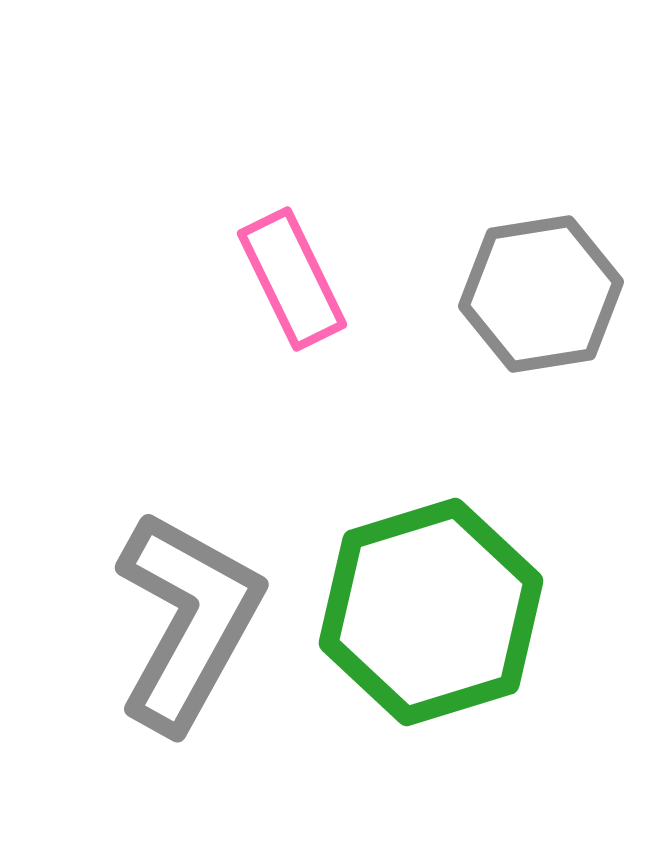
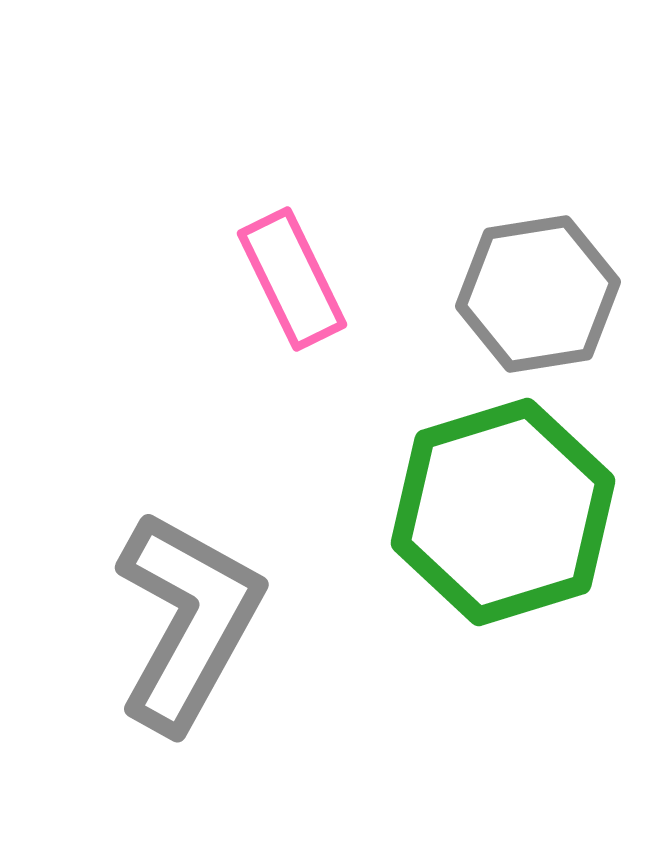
gray hexagon: moved 3 px left
green hexagon: moved 72 px right, 100 px up
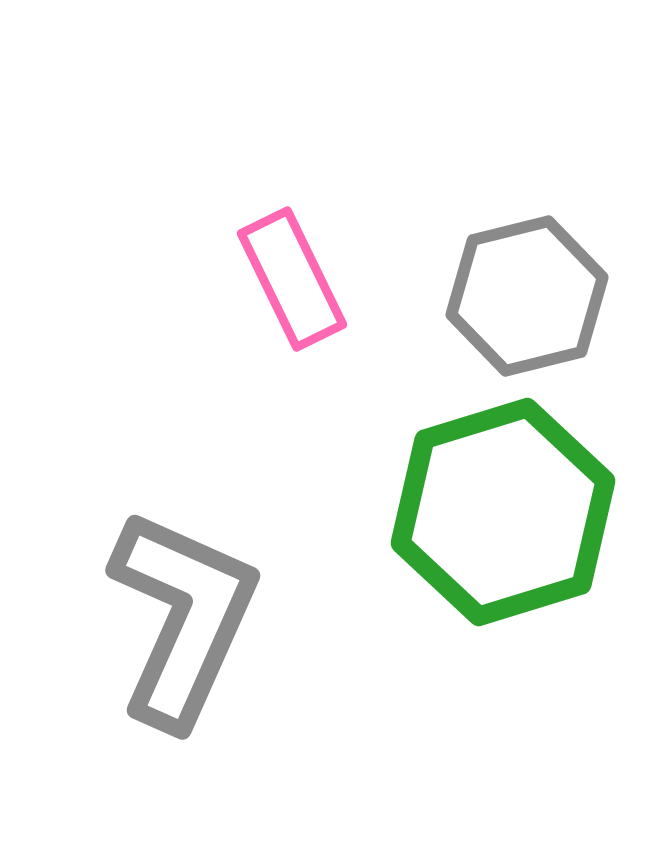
gray hexagon: moved 11 px left, 2 px down; rotated 5 degrees counterclockwise
gray L-shape: moved 5 px left, 3 px up; rotated 5 degrees counterclockwise
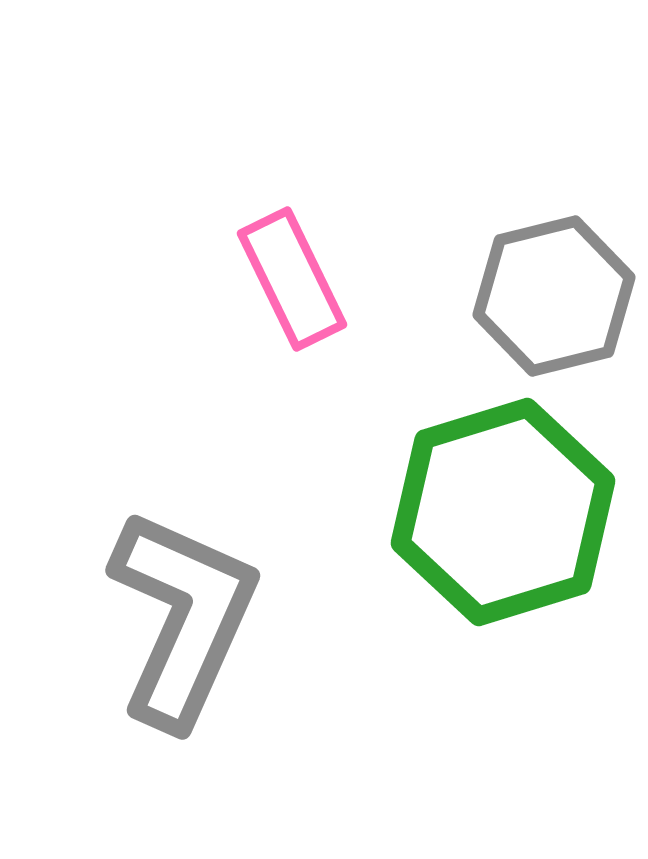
gray hexagon: moved 27 px right
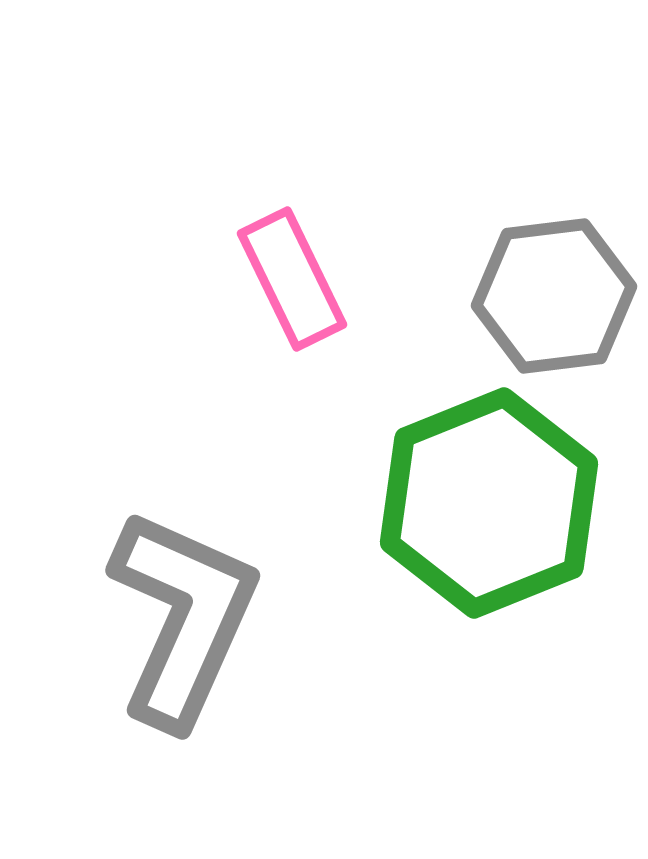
gray hexagon: rotated 7 degrees clockwise
green hexagon: moved 14 px left, 9 px up; rotated 5 degrees counterclockwise
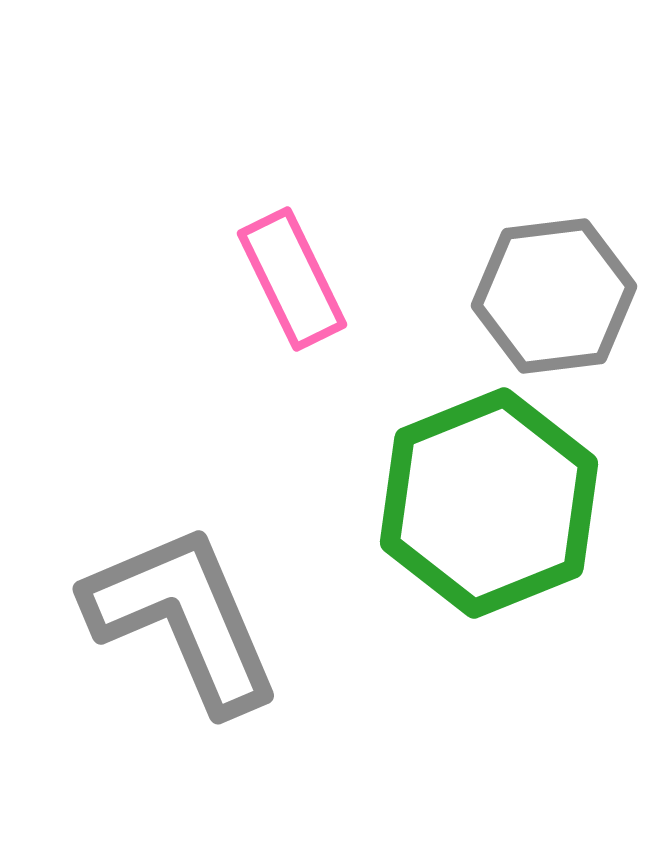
gray L-shape: rotated 47 degrees counterclockwise
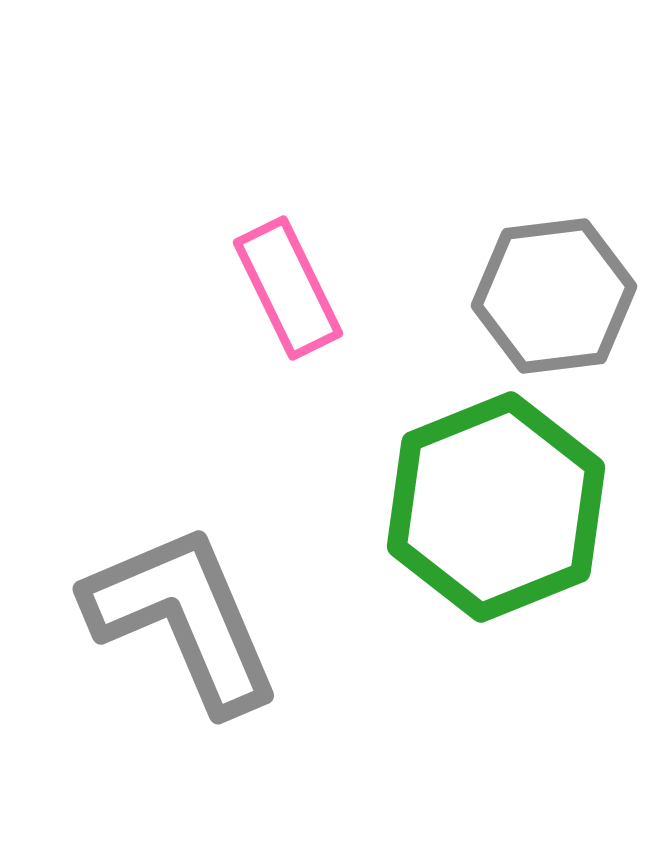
pink rectangle: moved 4 px left, 9 px down
green hexagon: moved 7 px right, 4 px down
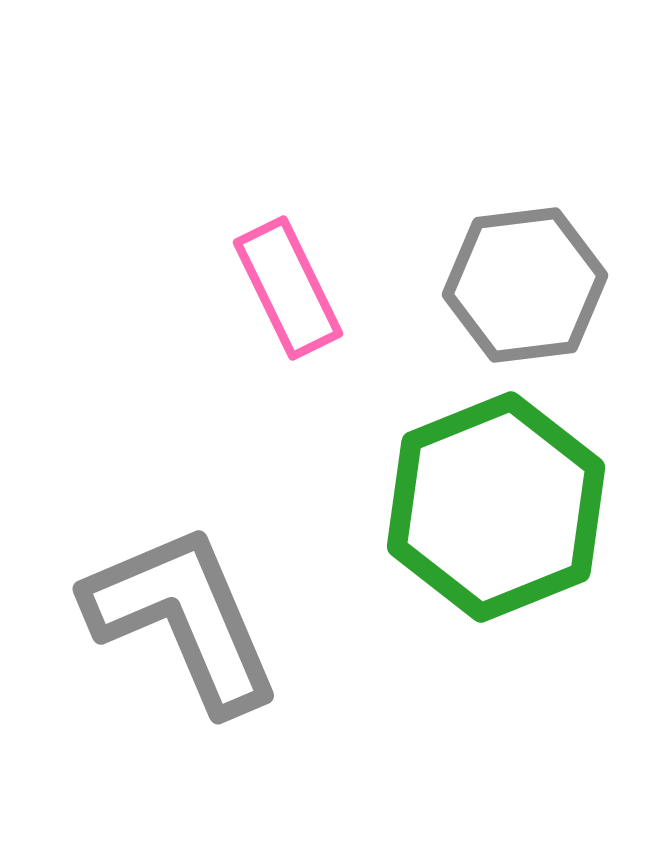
gray hexagon: moved 29 px left, 11 px up
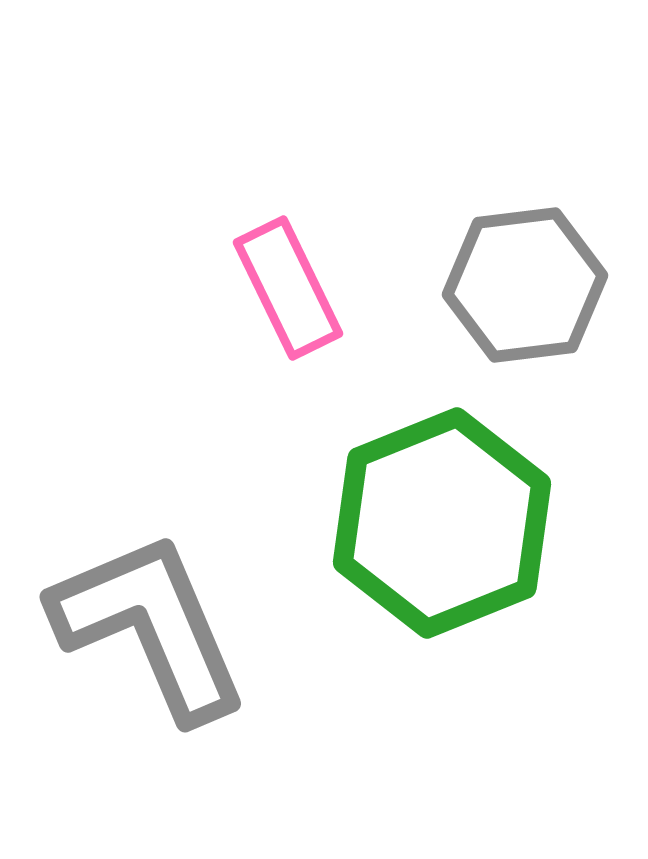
green hexagon: moved 54 px left, 16 px down
gray L-shape: moved 33 px left, 8 px down
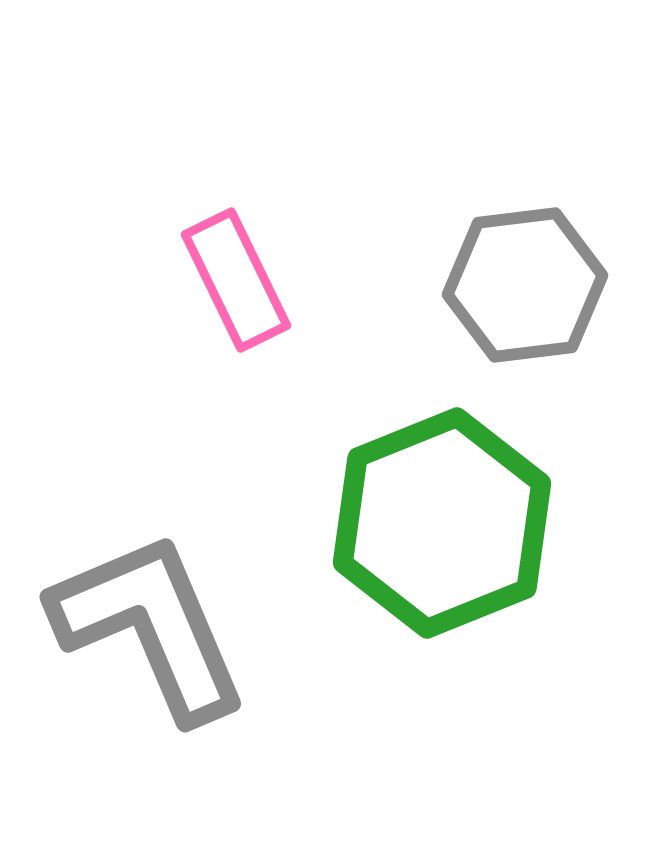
pink rectangle: moved 52 px left, 8 px up
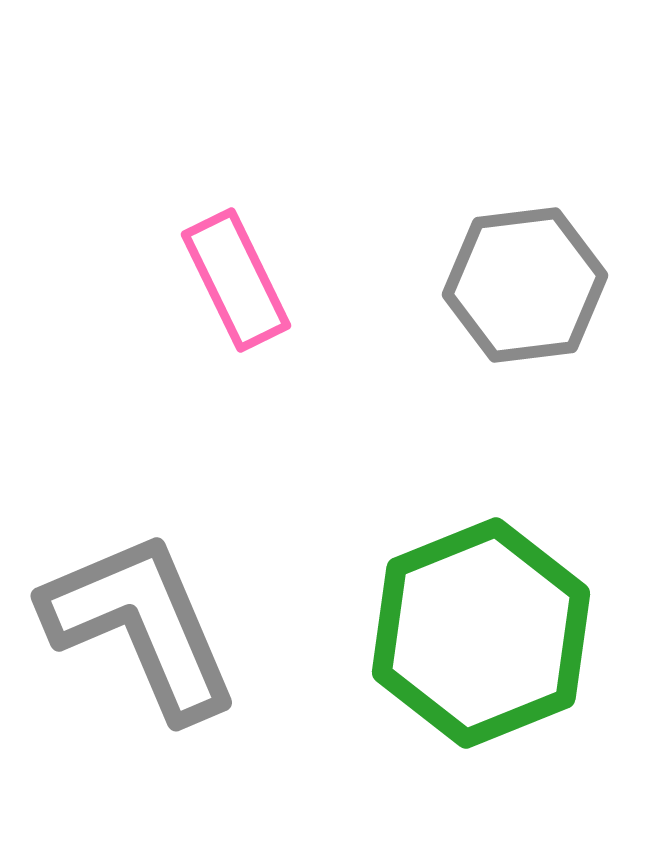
green hexagon: moved 39 px right, 110 px down
gray L-shape: moved 9 px left, 1 px up
